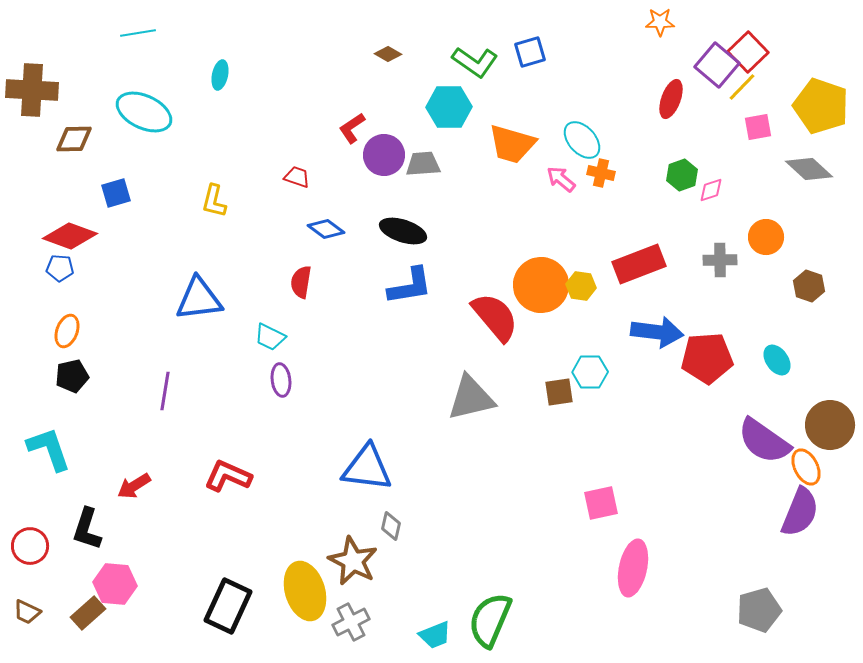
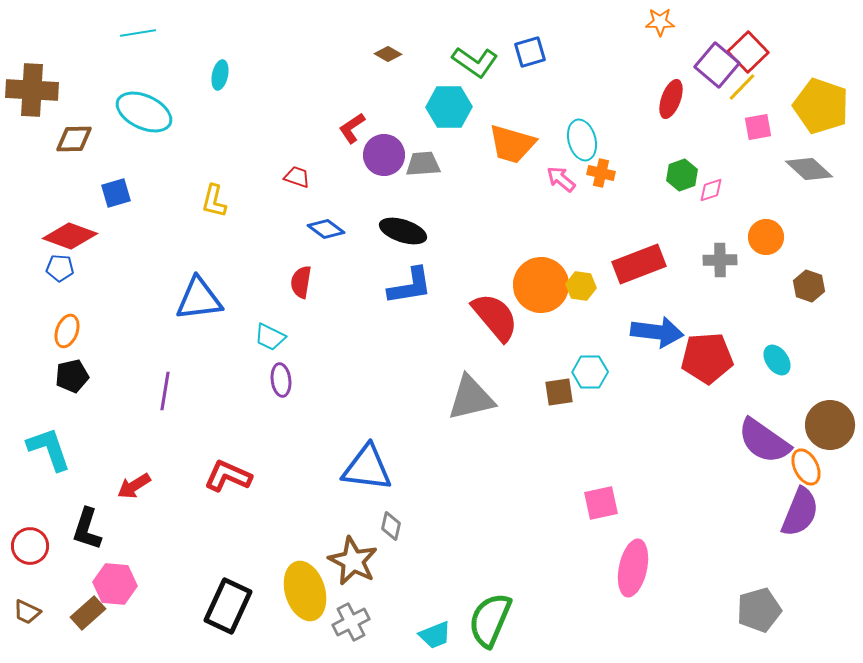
cyan ellipse at (582, 140): rotated 27 degrees clockwise
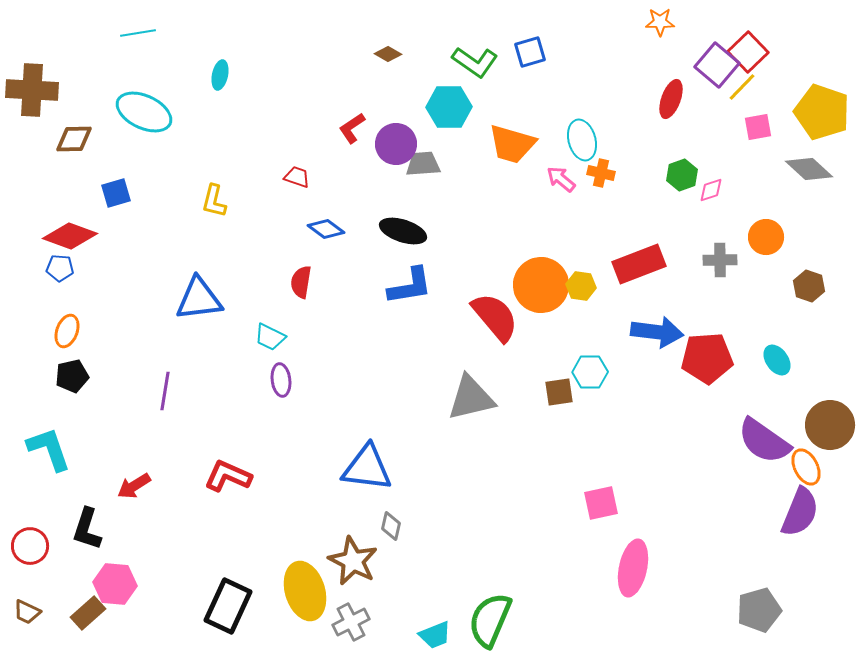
yellow pentagon at (821, 106): moved 1 px right, 6 px down
purple circle at (384, 155): moved 12 px right, 11 px up
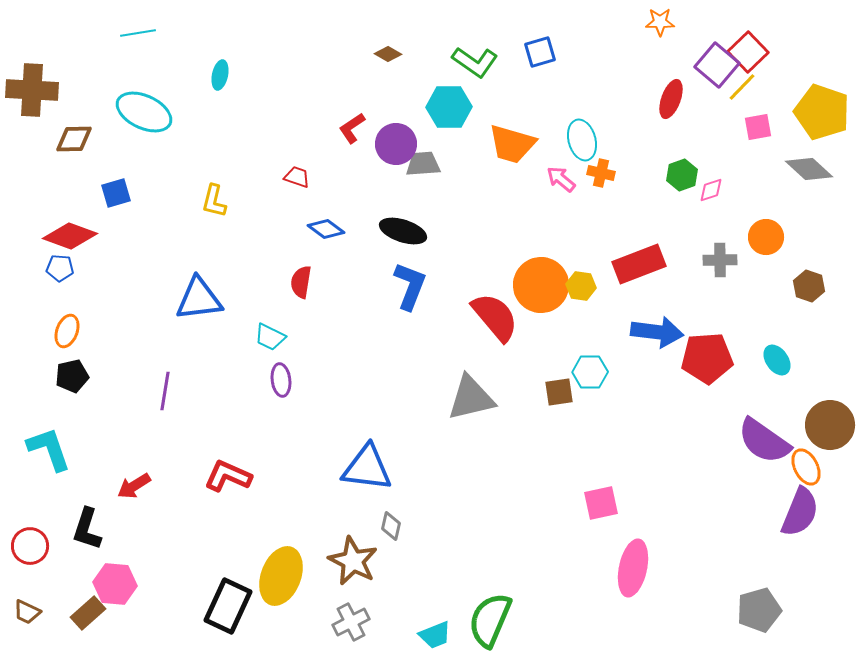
blue square at (530, 52): moved 10 px right
blue L-shape at (410, 286): rotated 60 degrees counterclockwise
yellow ellipse at (305, 591): moved 24 px left, 15 px up; rotated 38 degrees clockwise
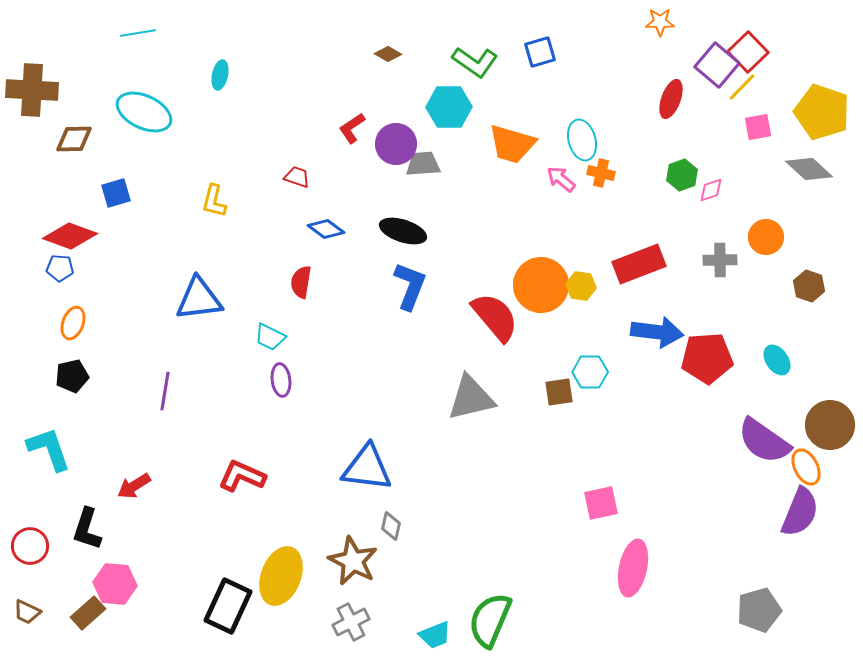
orange ellipse at (67, 331): moved 6 px right, 8 px up
red L-shape at (228, 476): moved 14 px right
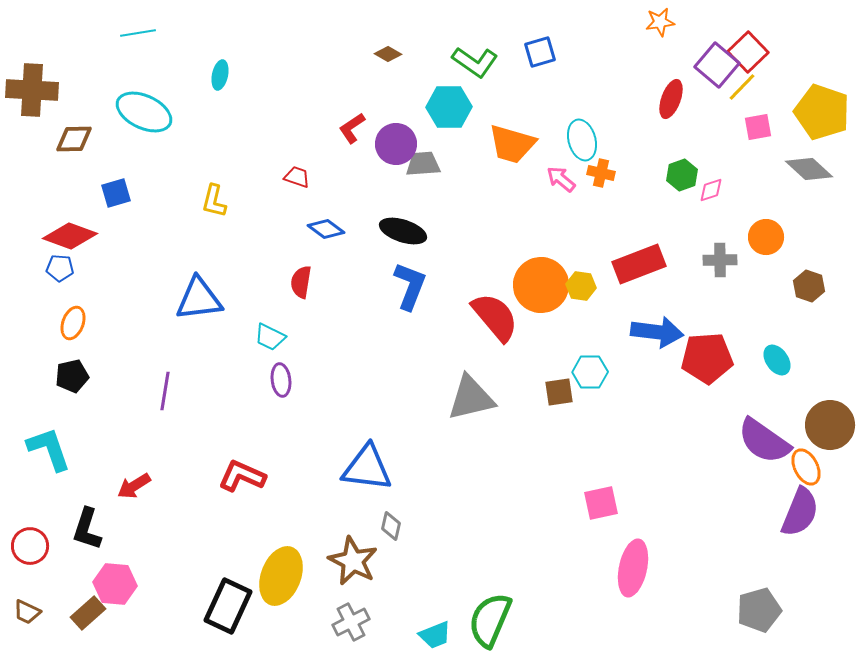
orange star at (660, 22): rotated 8 degrees counterclockwise
